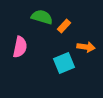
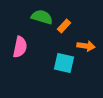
orange arrow: moved 1 px up
cyan square: rotated 35 degrees clockwise
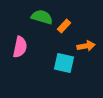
orange arrow: rotated 18 degrees counterclockwise
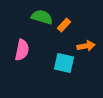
orange rectangle: moved 1 px up
pink semicircle: moved 2 px right, 3 px down
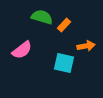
pink semicircle: rotated 40 degrees clockwise
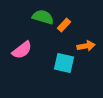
green semicircle: moved 1 px right
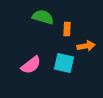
orange rectangle: moved 3 px right, 4 px down; rotated 40 degrees counterclockwise
pink semicircle: moved 9 px right, 15 px down
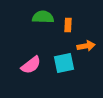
green semicircle: rotated 15 degrees counterclockwise
orange rectangle: moved 1 px right, 4 px up
cyan square: rotated 25 degrees counterclockwise
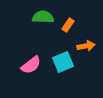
orange rectangle: rotated 32 degrees clockwise
cyan square: moved 1 px left, 1 px up; rotated 10 degrees counterclockwise
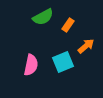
green semicircle: rotated 150 degrees clockwise
orange arrow: rotated 30 degrees counterclockwise
pink semicircle: rotated 40 degrees counterclockwise
